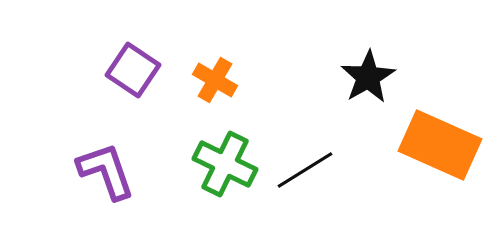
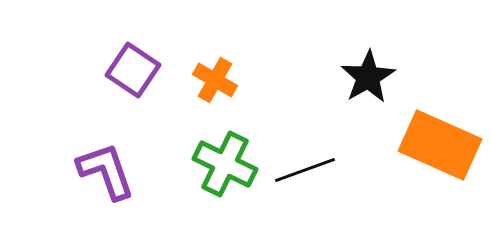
black line: rotated 12 degrees clockwise
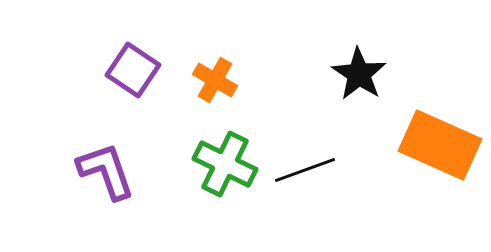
black star: moved 9 px left, 3 px up; rotated 8 degrees counterclockwise
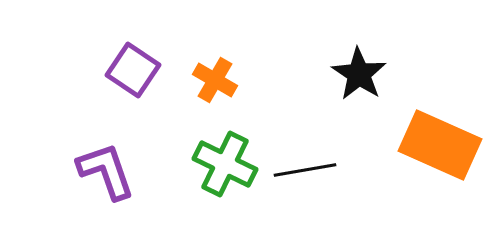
black line: rotated 10 degrees clockwise
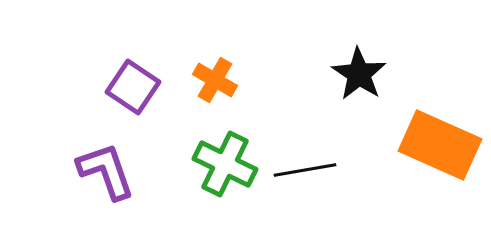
purple square: moved 17 px down
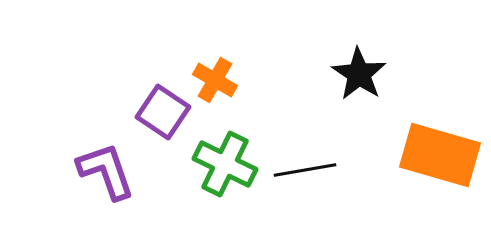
purple square: moved 30 px right, 25 px down
orange rectangle: moved 10 px down; rotated 8 degrees counterclockwise
